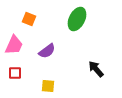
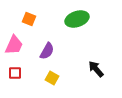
green ellipse: rotated 45 degrees clockwise
purple semicircle: rotated 24 degrees counterclockwise
yellow square: moved 4 px right, 8 px up; rotated 24 degrees clockwise
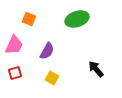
red square: rotated 16 degrees counterclockwise
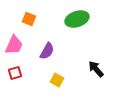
yellow square: moved 5 px right, 2 px down
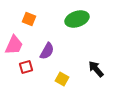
red square: moved 11 px right, 6 px up
yellow square: moved 5 px right, 1 px up
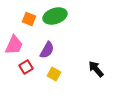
green ellipse: moved 22 px left, 3 px up
purple semicircle: moved 1 px up
red square: rotated 16 degrees counterclockwise
yellow square: moved 8 px left, 5 px up
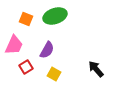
orange square: moved 3 px left
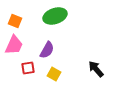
orange square: moved 11 px left, 2 px down
red square: moved 2 px right, 1 px down; rotated 24 degrees clockwise
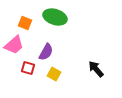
green ellipse: moved 1 px down; rotated 35 degrees clockwise
orange square: moved 10 px right, 2 px down
pink trapezoid: rotated 25 degrees clockwise
purple semicircle: moved 1 px left, 2 px down
red square: rotated 24 degrees clockwise
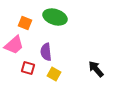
purple semicircle: rotated 144 degrees clockwise
